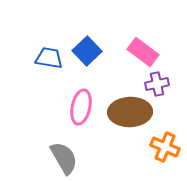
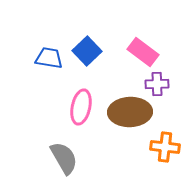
purple cross: rotated 10 degrees clockwise
orange cross: rotated 16 degrees counterclockwise
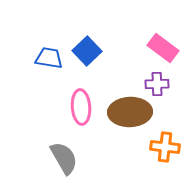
pink rectangle: moved 20 px right, 4 px up
pink ellipse: rotated 16 degrees counterclockwise
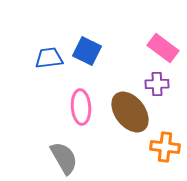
blue square: rotated 20 degrees counterclockwise
blue trapezoid: rotated 16 degrees counterclockwise
brown ellipse: rotated 54 degrees clockwise
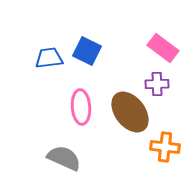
gray semicircle: rotated 36 degrees counterclockwise
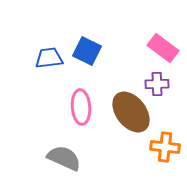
brown ellipse: moved 1 px right
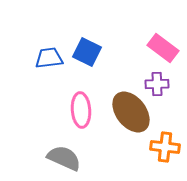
blue square: moved 1 px down
pink ellipse: moved 3 px down
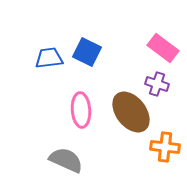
purple cross: rotated 20 degrees clockwise
gray semicircle: moved 2 px right, 2 px down
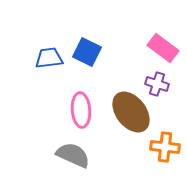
gray semicircle: moved 7 px right, 5 px up
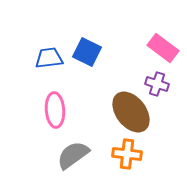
pink ellipse: moved 26 px left
orange cross: moved 38 px left, 7 px down
gray semicircle: rotated 60 degrees counterclockwise
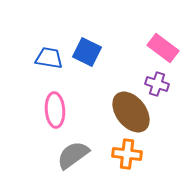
blue trapezoid: rotated 16 degrees clockwise
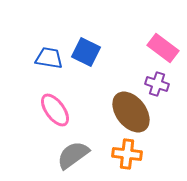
blue square: moved 1 px left
pink ellipse: rotated 32 degrees counterclockwise
